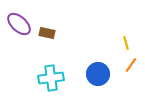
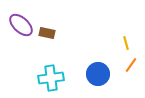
purple ellipse: moved 2 px right, 1 px down
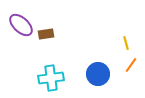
brown rectangle: moved 1 px left, 1 px down; rotated 21 degrees counterclockwise
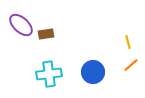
yellow line: moved 2 px right, 1 px up
orange line: rotated 14 degrees clockwise
blue circle: moved 5 px left, 2 px up
cyan cross: moved 2 px left, 4 px up
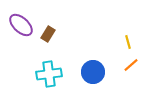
brown rectangle: moved 2 px right; rotated 49 degrees counterclockwise
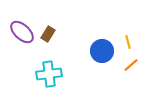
purple ellipse: moved 1 px right, 7 px down
blue circle: moved 9 px right, 21 px up
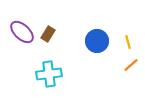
blue circle: moved 5 px left, 10 px up
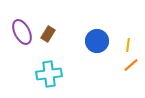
purple ellipse: rotated 20 degrees clockwise
yellow line: moved 3 px down; rotated 24 degrees clockwise
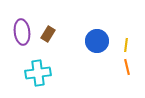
purple ellipse: rotated 20 degrees clockwise
yellow line: moved 2 px left
orange line: moved 4 px left, 2 px down; rotated 63 degrees counterclockwise
cyan cross: moved 11 px left, 1 px up
